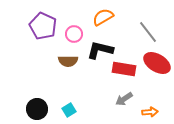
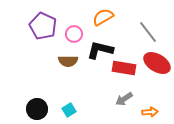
red rectangle: moved 1 px up
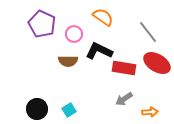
orange semicircle: rotated 65 degrees clockwise
purple pentagon: moved 1 px left, 2 px up
black L-shape: moved 1 px left, 1 px down; rotated 12 degrees clockwise
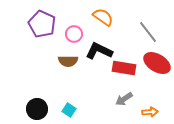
cyan square: rotated 24 degrees counterclockwise
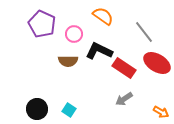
orange semicircle: moved 1 px up
gray line: moved 4 px left
red rectangle: rotated 25 degrees clockwise
orange arrow: moved 11 px right; rotated 35 degrees clockwise
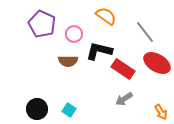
orange semicircle: moved 3 px right
gray line: moved 1 px right
black L-shape: rotated 12 degrees counterclockwise
red rectangle: moved 1 px left, 1 px down
orange arrow: rotated 28 degrees clockwise
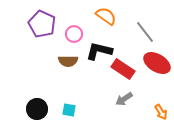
cyan square: rotated 24 degrees counterclockwise
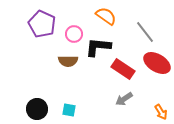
black L-shape: moved 1 px left, 4 px up; rotated 8 degrees counterclockwise
